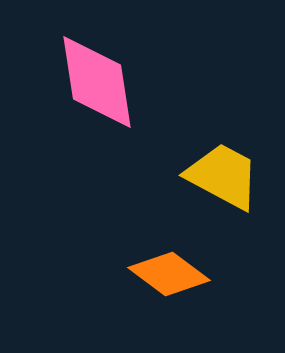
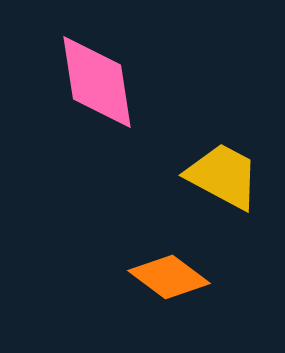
orange diamond: moved 3 px down
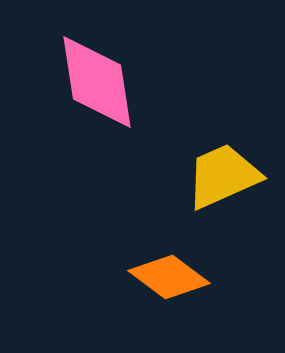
yellow trapezoid: rotated 52 degrees counterclockwise
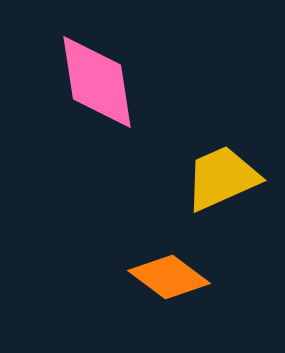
yellow trapezoid: moved 1 px left, 2 px down
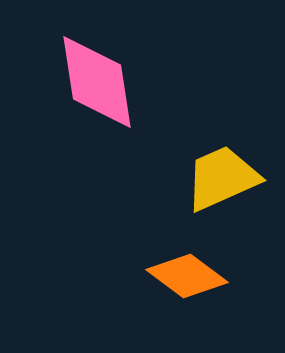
orange diamond: moved 18 px right, 1 px up
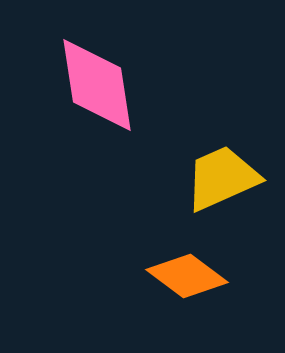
pink diamond: moved 3 px down
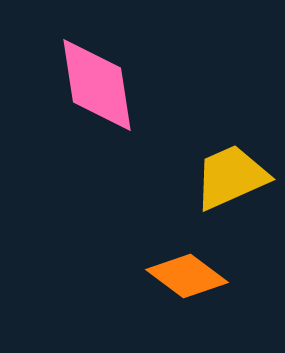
yellow trapezoid: moved 9 px right, 1 px up
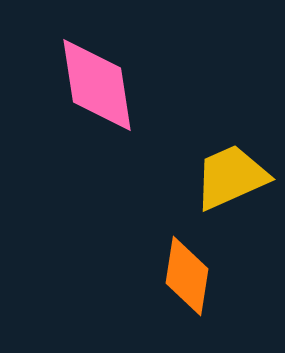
orange diamond: rotated 62 degrees clockwise
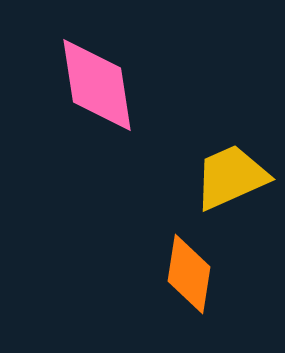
orange diamond: moved 2 px right, 2 px up
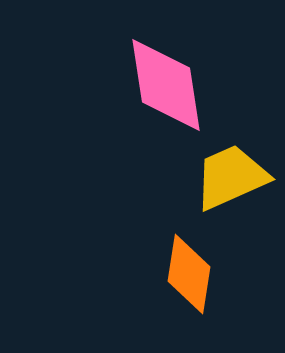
pink diamond: moved 69 px right
